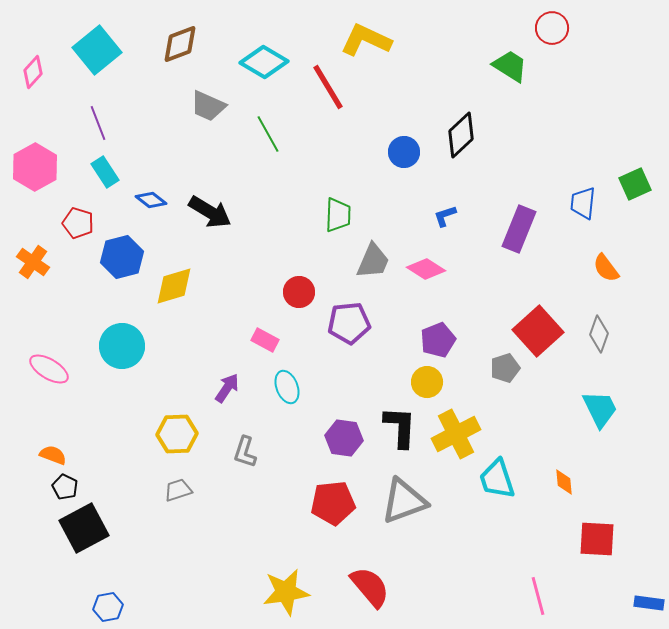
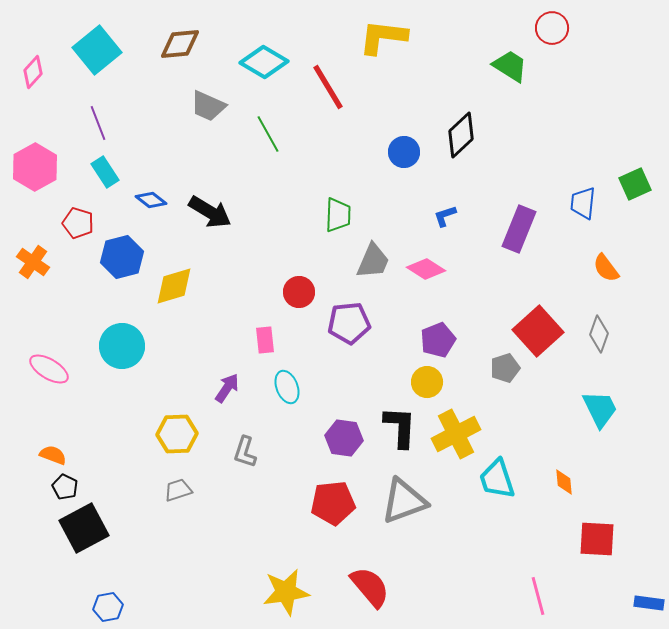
yellow L-shape at (366, 40): moved 17 px right, 3 px up; rotated 18 degrees counterclockwise
brown diamond at (180, 44): rotated 15 degrees clockwise
pink rectangle at (265, 340): rotated 56 degrees clockwise
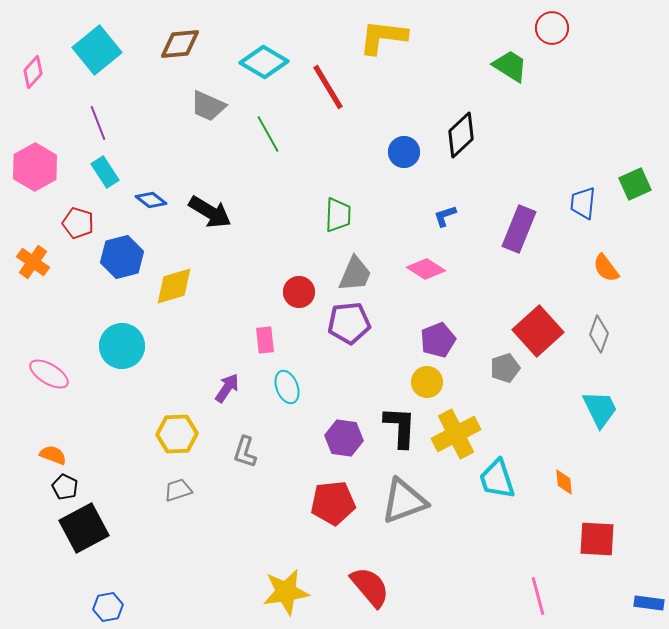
gray trapezoid at (373, 261): moved 18 px left, 13 px down
pink ellipse at (49, 369): moved 5 px down
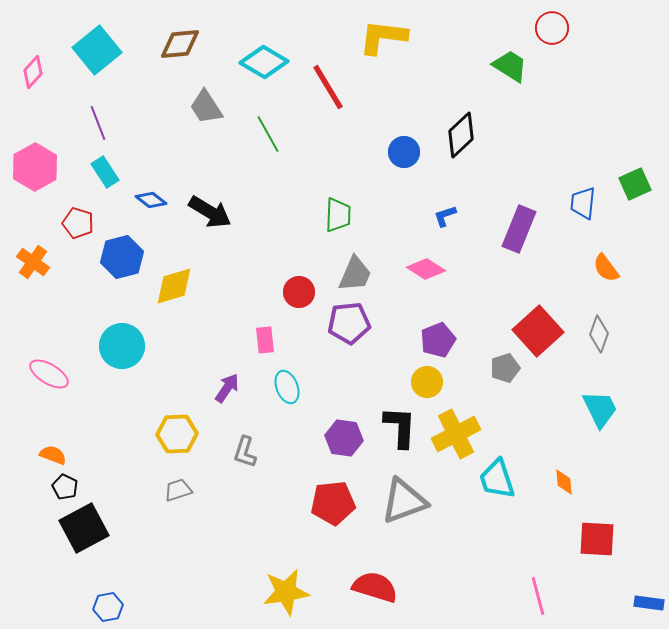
gray trapezoid at (208, 106): moved 2 px left, 1 px down; rotated 33 degrees clockwise
red semicircle at (370, 587): moved 5 px right; rotated 33 degrees counterclockwise
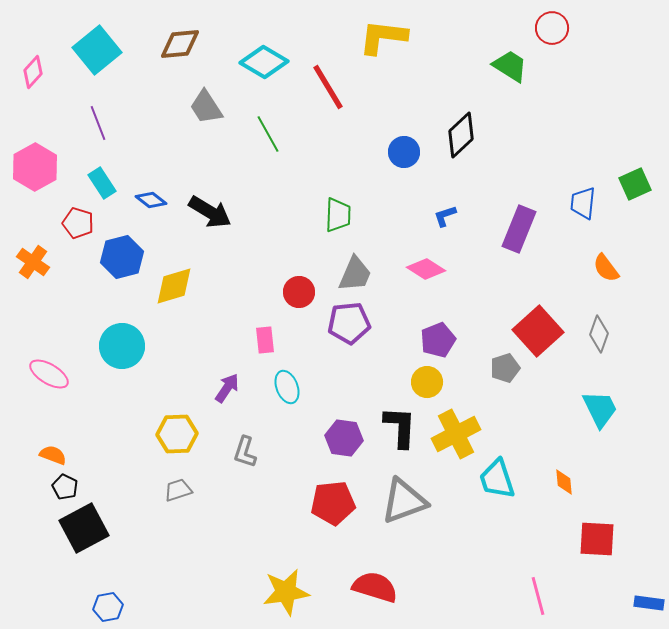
cyan rectangle at (105, 172): moved 3 px left, 11 px down
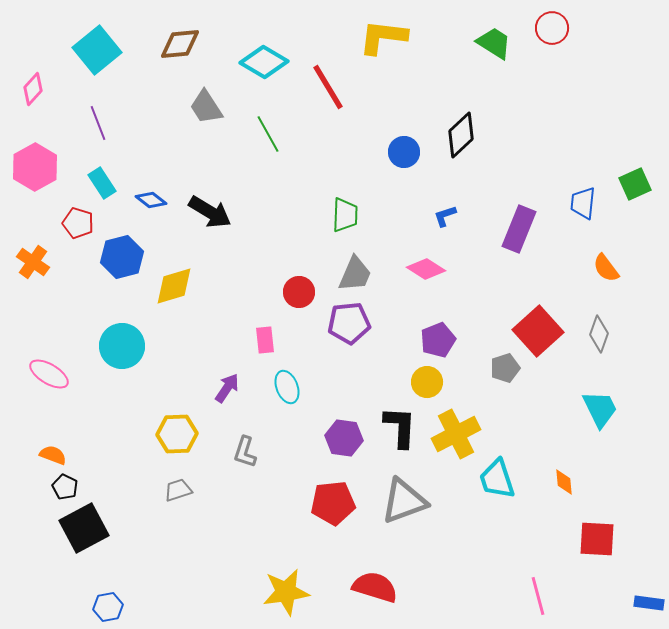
green trapezoid at (510, 66): moved 16 px left, 23 px up
pink diamond at (33, 72): moved 17 px down
green trapezoid at (338, 215): moved 7 px right
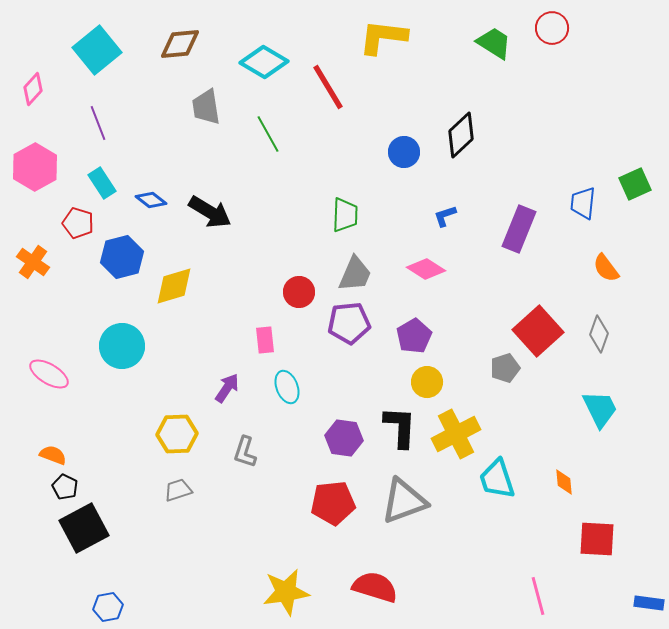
gray trapezoid at (206, 107): rotated 24 degrees clockwise
purple pentagon at (438, 340): moved 24 px left, 4 px up; rotated 8 degrees counterclockwise
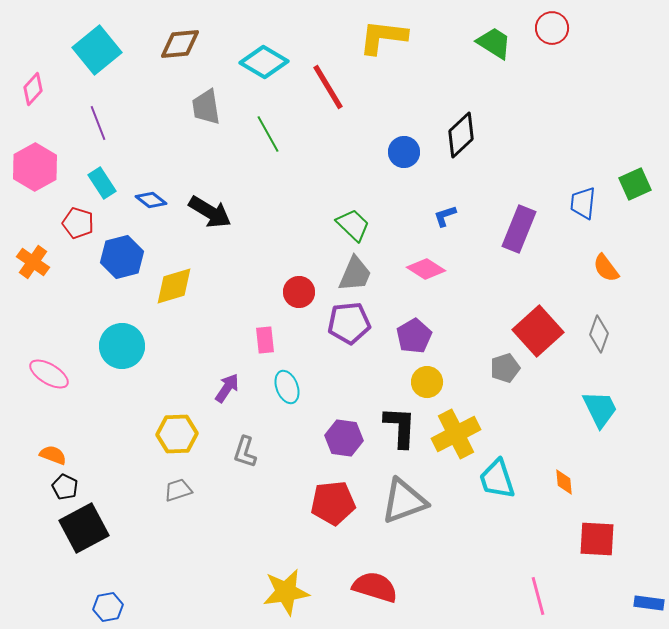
green trapezoid at (345, 215): moved 8 px right, 10 px down; rotated 48 degrees counterclockwise
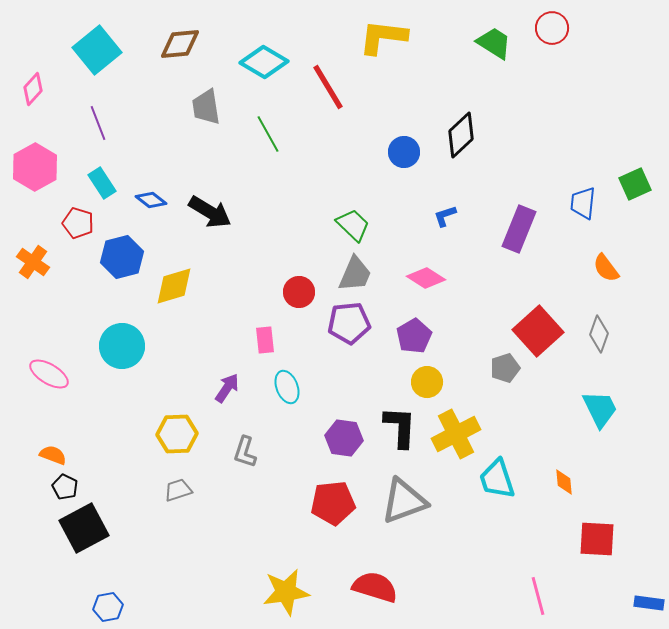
pink diamond at (426, 269): moved 9 px down
